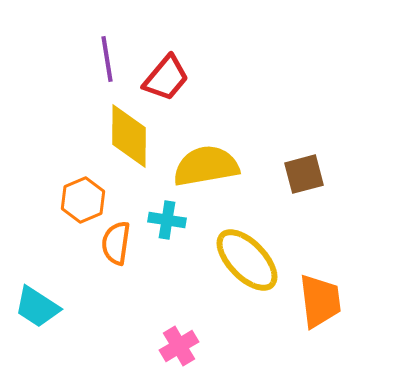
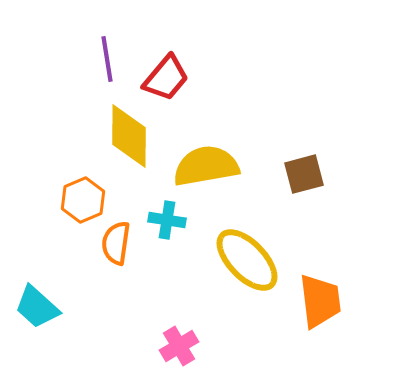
cyan trapezoid: rotated 9 degrees clockwise
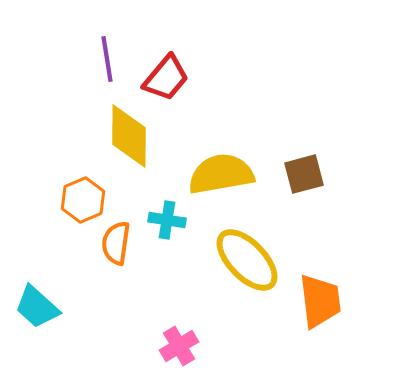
yellow semicircle: moved 15 px right, 8 px down
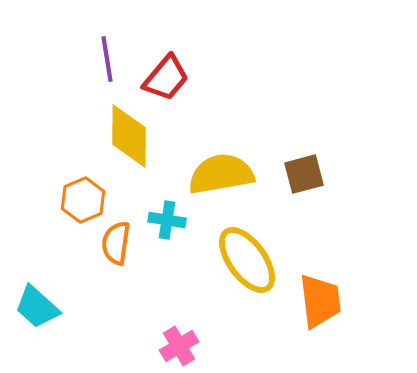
yellow ellipse: rotated 8 degrees clockwise
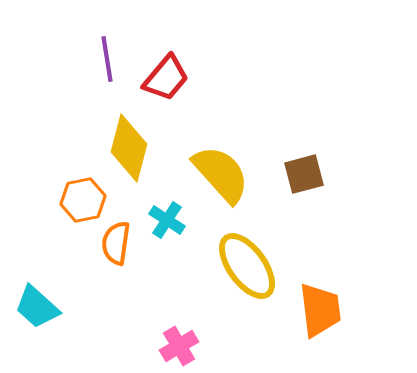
yellow diamond: moved 12 px down; rotated 14 degrees clockwise
yellow semicircle: rotated 58 degrees clockwise
orange hexagon: rotated 12 degrees clockwise
cyan cross: rotated 24 degrees clockwise
yellow ellipse: moved 6 px down
orange trapezoid: moved 9 px down
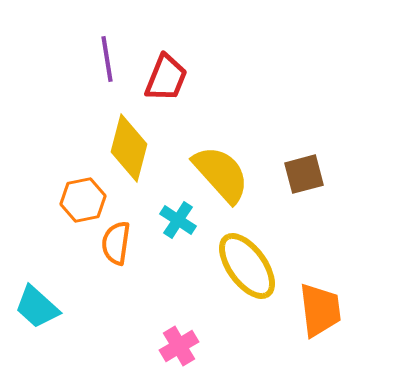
red trapezoid: rotated 18 degrees counterclockwise
cyan cross: moved 11 px right
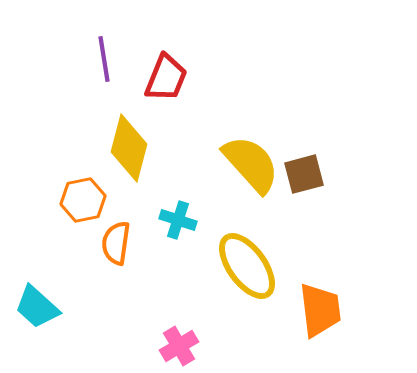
purple line: moved 3 px left
yellow semicircle: moved 30 px right, 10 px up
cyan cross: rotated 15 degrees counterclockwise
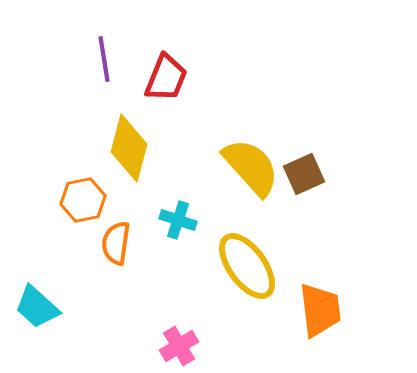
yellow semicircle: moved 3 px down
brown square: rotated 9 degrees counterclockwise
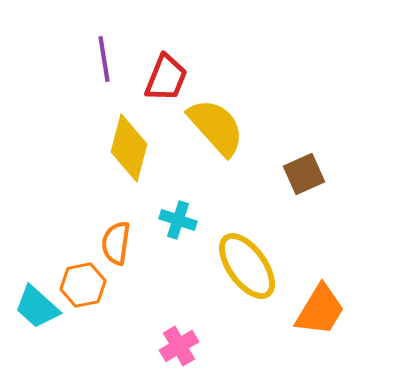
yellow semicircle: moved 35 px left, 40 px up
orange hexagon: moved 85 px down
orange trapezoid: rotated 38 degrees clockwise
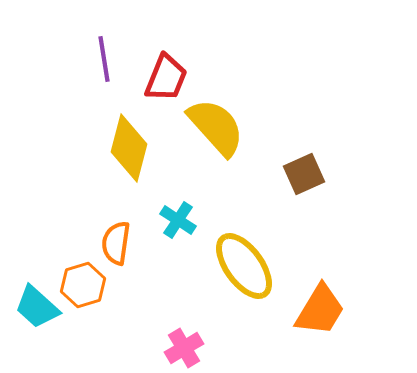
cyan cross: rotated 15 degrees clockwise
yellow ellipse: moved 3 px left
orange hexagon: rotated 6 degrees counterclockwise
pink cross: moved 5 px right, 2 px down
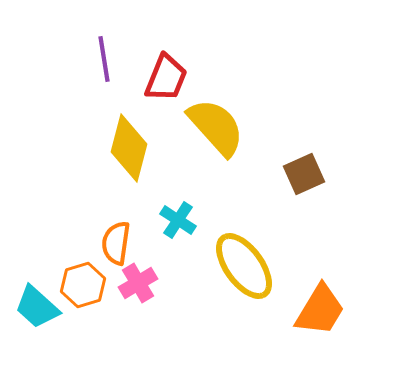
pink cross: moved 46 px left, 65 px up
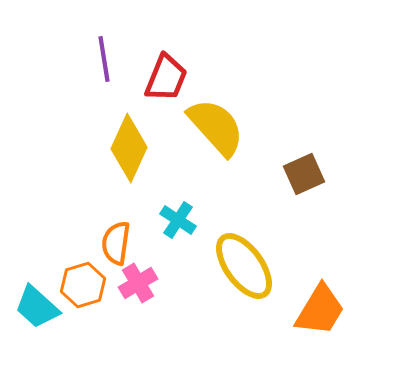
yellow diamond: rotated 10 degrees clockwise
